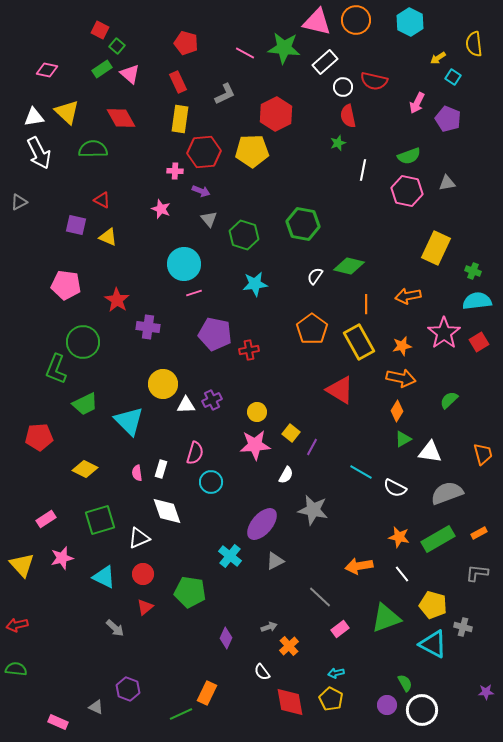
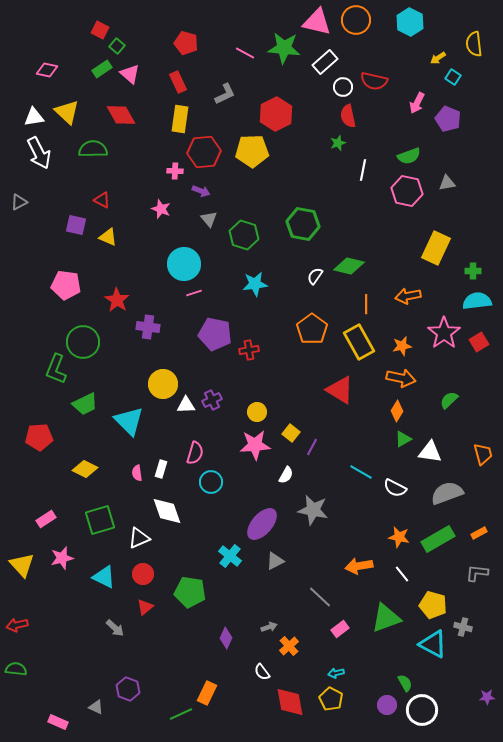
red diamond at (121, 118): moved 3 px up
green cross at (473, 271): rotated 21 degrees counterclockwise
purple star at (486, 692): moved 1 px right, 5 px down
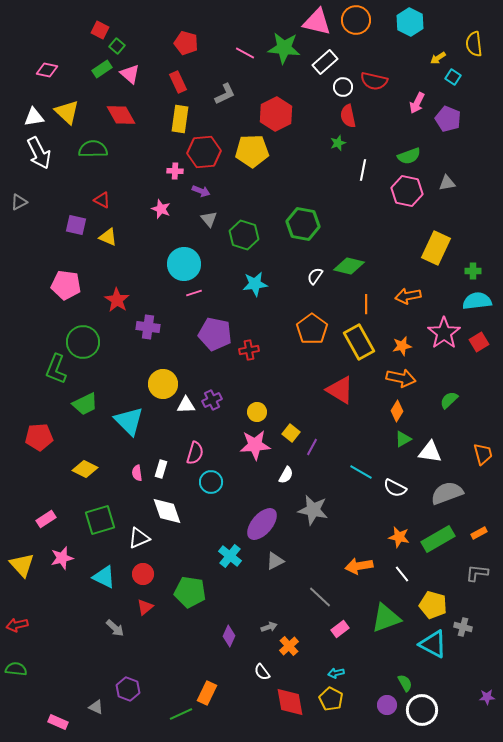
purple diamond at (226, 638): moved 3 px right, 2 px up
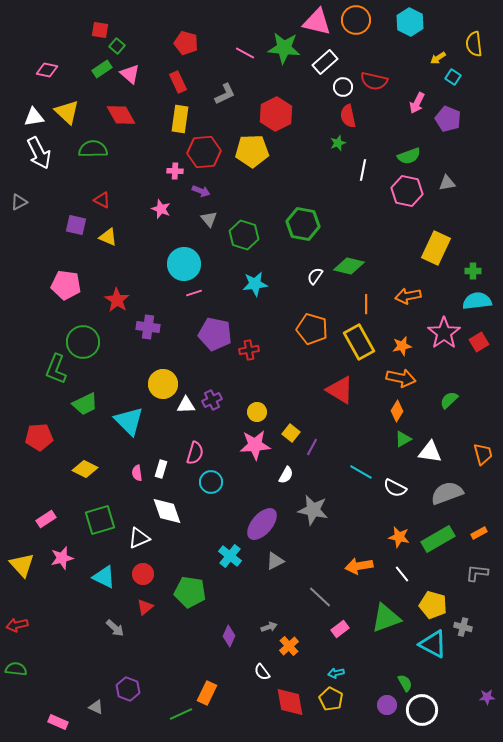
red square at (100, 30): rotated 18 degrees counterclockwise
orange pentagon at (312, 329): rotated 20 degrees counterclockwise
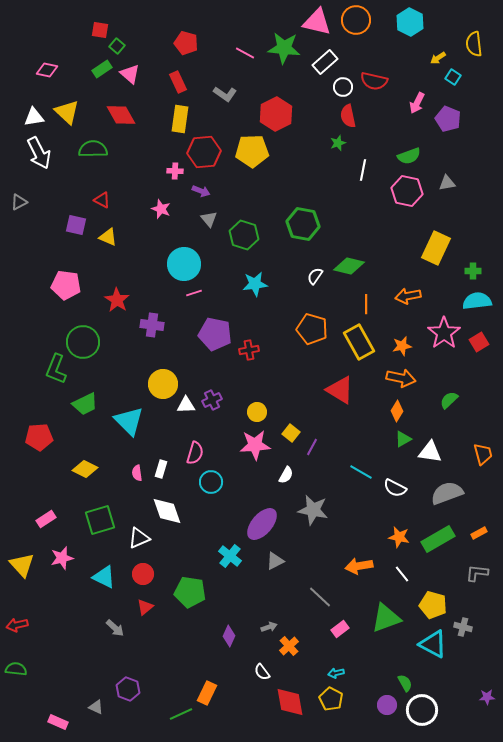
gray L-shape at (225, 94): rotated 60 degrees clockwise
purple cross at (148, 327): moved 4 px right, 2 px up
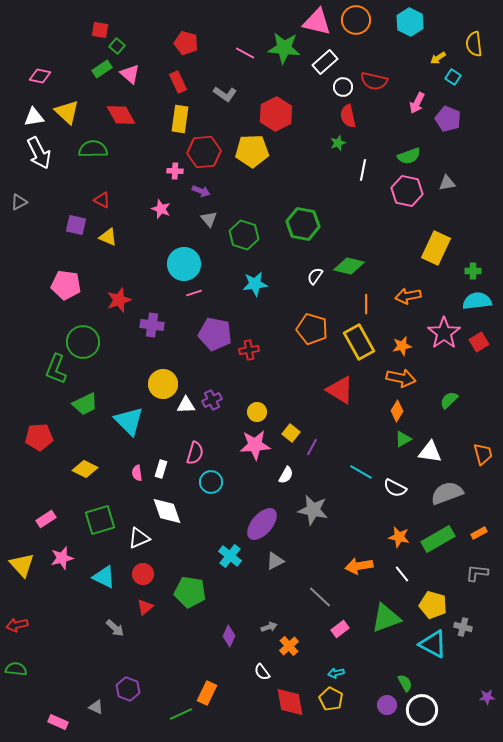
pink diamond at (47, 70): moved 7 px left, 6 px down
red star at (117, 300): moved 2 px right; rotated 20 degrees clockwise
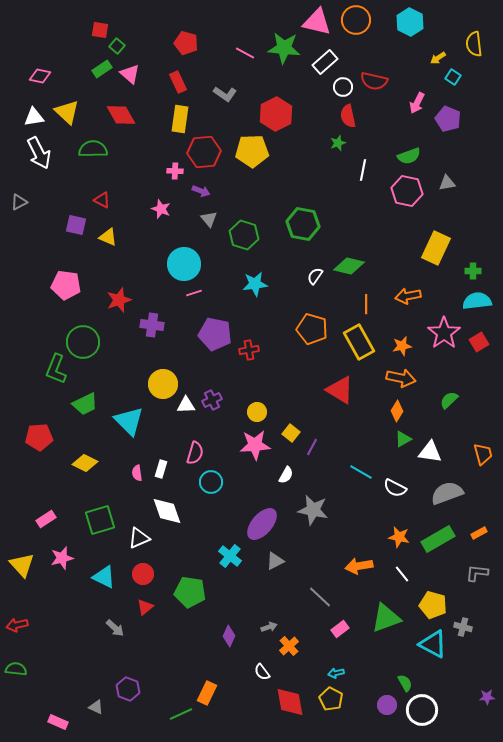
yellow diamond at (85, 469): moved 6 px up
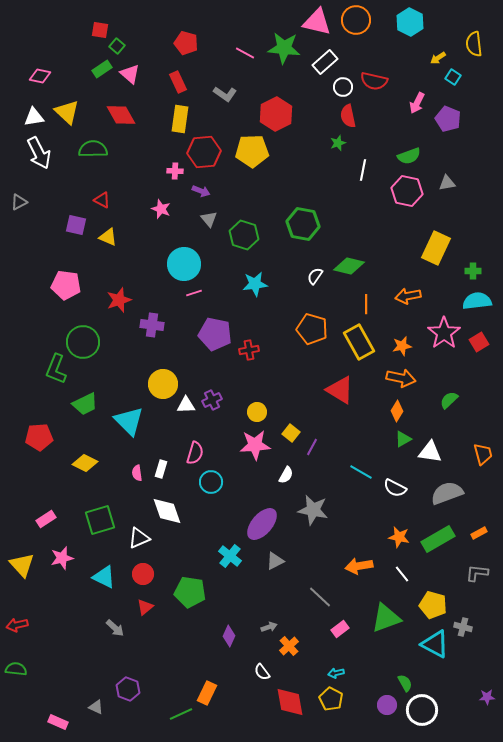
cyan triangle at (433, 644): moved 2 px right
